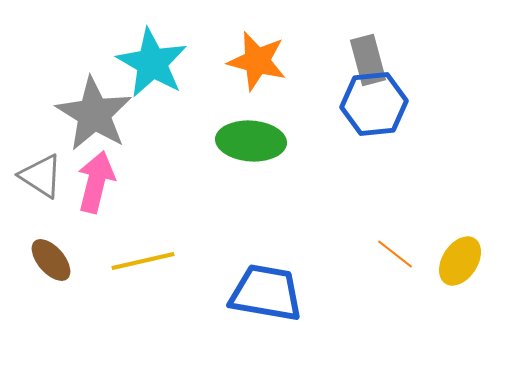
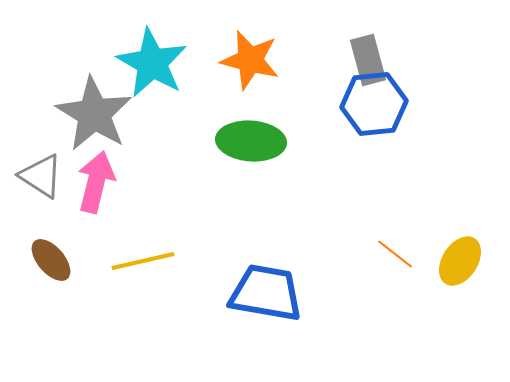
orange star: moved 7 px left, 1 px up
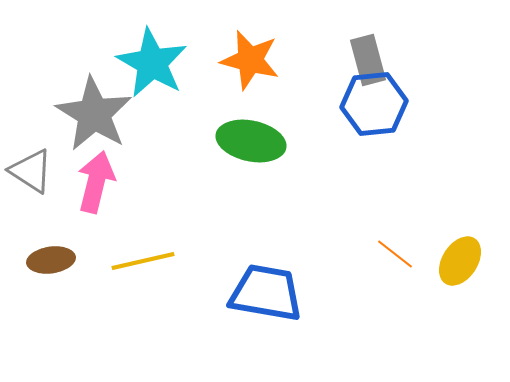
green ellipse: rotated 8 degrees clockwise
gray triangle: moved 10 px left, 5 px up
brown ellipse: rotated 57 degrees counterclockwise
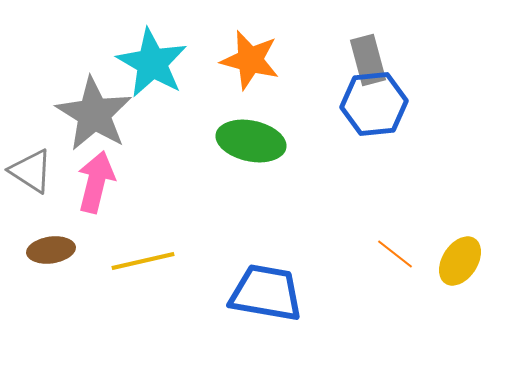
brown ellipse: moved 10 px up
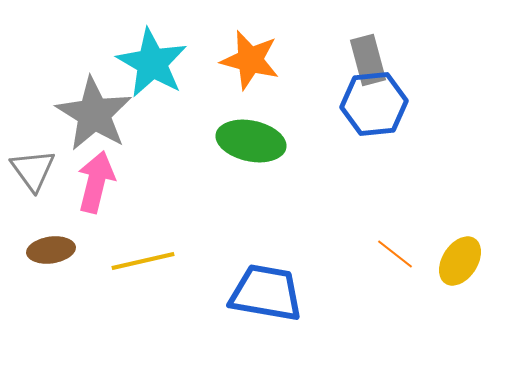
gray triangle: moved 2 px right, 1 px up; rotated 21 degrees clockwise
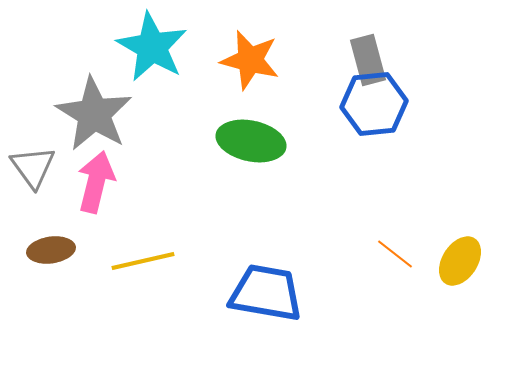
cyan star: moved 16 px up
gray triangle: moved 3 px up
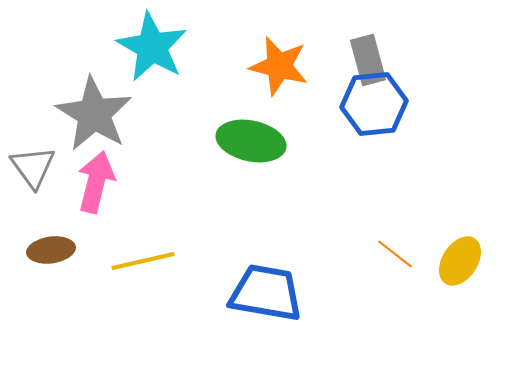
orange star: moved 29 px right, 6 px down
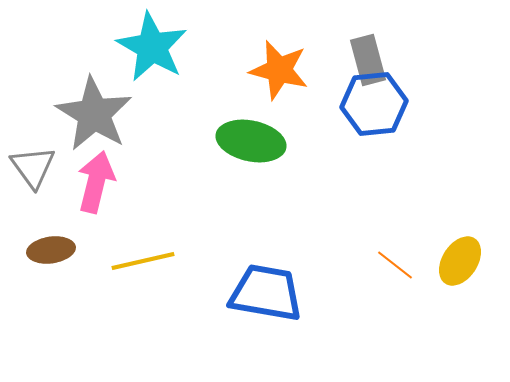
orange star: moved 4 px down
orange line: moved 11 px down
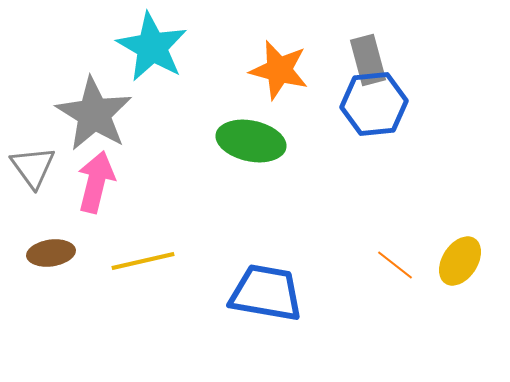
brown ellipse: moved 3 px down
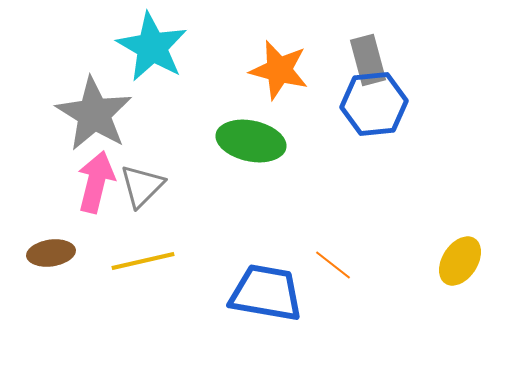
gray triangle: moved 109 px right, 19 px down; rotated 21 degrees clockwise
orange line: moved 62 px left
